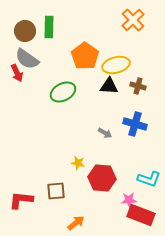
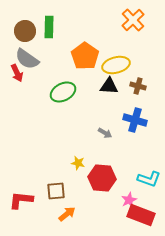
blue cross: moved 4 px up
pink star: rotated 21 degrees counterclockwise
orange arrow: moved 9 px left, 9 px up
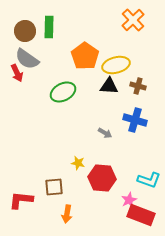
cyan L-shape: moved 1 px down
brown square: moved 2 px left, 4 px up
orange arrow: rotated 138 degrees clockwise
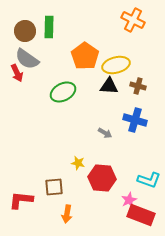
orange cross: rotated 20 degrees counterclockwise
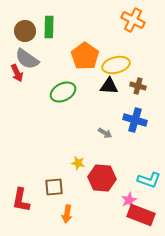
red L-shape: rotated 85 degrees counterclockwise
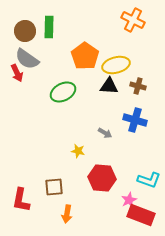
yellow star: moved 12 px up
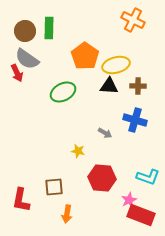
green rectangle: moved 1 px down
brown cross: rotated 14 degrees counterclockwise
cyan L-shape: moved 1 px left, 3 px up
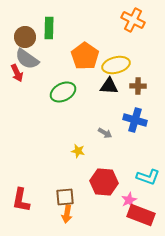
brown circle: moved 6 px down
red hexagon: moved 2 px right, 4 px down
brown square: moved 11 px right, 10 px down
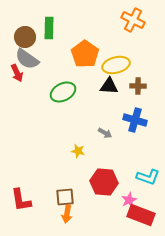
orange pentagon: moved 2 px up
red L-shape: rotated 20 degrees counterclockwise
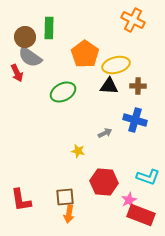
gray semicircle: moved 3 px right, 2 px up
gray arrow: rotated 56 degrees counterclockwise
orange arrow: moved 2 px right
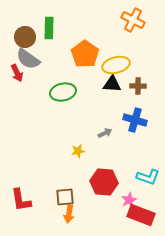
gray semicircle: moved 2 px left, 2 px down
black triangle: moved 3 px right, 2 px up
green ellipse: rotated 15 degrees clockwise
yellow star: rotated 24 degrees counterclockwise
